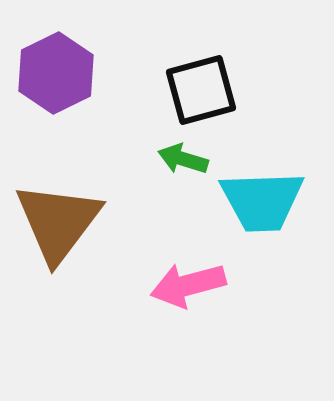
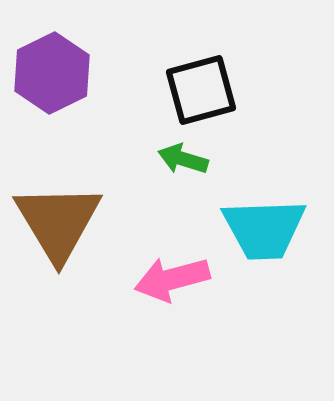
purple hexagon: moved 4 px left
cyan trapezoid: moved 2 px right, 28 px down
brown triangle: rotated 8 degrees counterclockwise
pink arrow: moved 16 px left, 6 px up
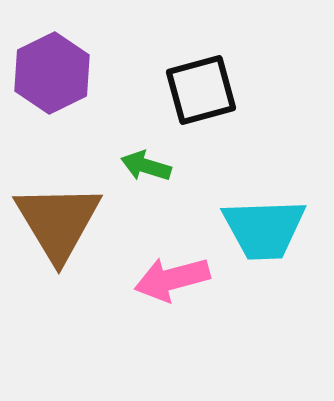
green arrow: moved 37 px left, 7 px down
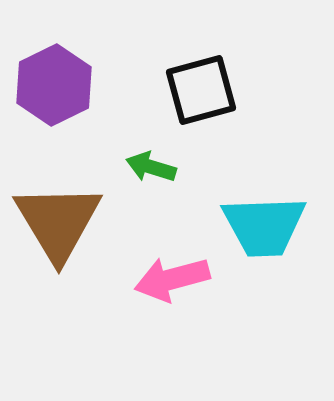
purple hexagon: moved 2 px right, 12 px down
green arrow: moved 5 px right, 1 px down
cyan trapezoid: moved 3 px up
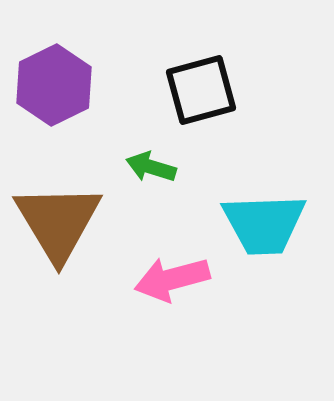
cyan trapezoid: moved 2 px up
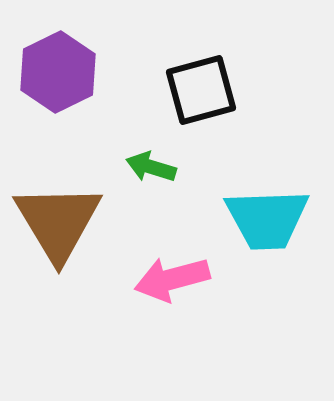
purple hexagon: moved 4 px right, 13 px up
cyan trapezoid: moved 3 px right, 5 px up
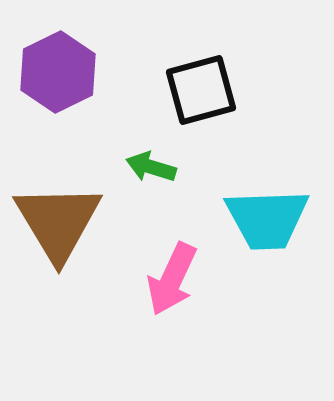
pink arrow: rotated 50 degrees counterclockwise
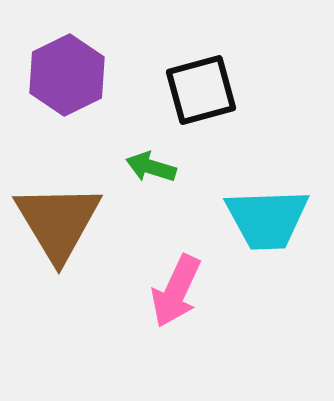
purple hexagon: moved 9 px right, 3 px down
pink arrow: moved 4 px right, 12 px down
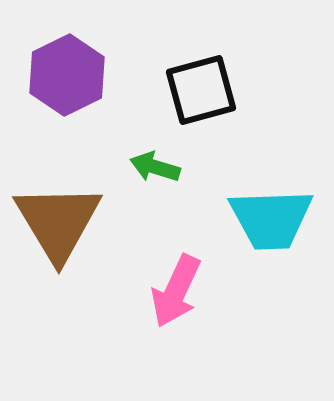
green arrow: moved 4 px right
cyan trapezoid: moved 4 px right
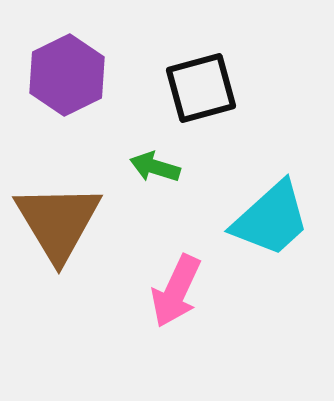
black square: moved 2 px up
cyan trapezoid: rotated 40 degrees counterclockwise
